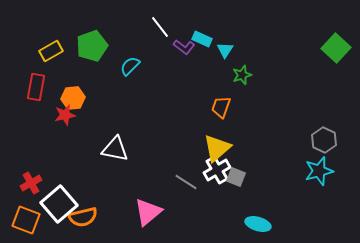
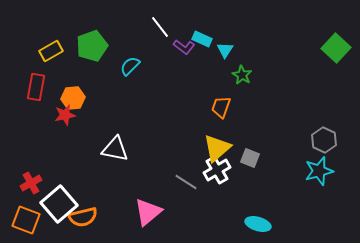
green star: rotated 24 degrees counterclockwise
gray square: moved 14 px right, 19 px up
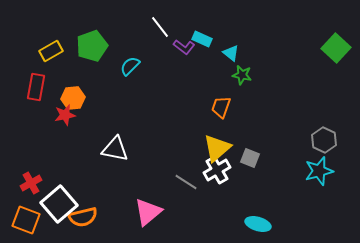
cyan triangle: moved 6 px right, 3 px down; rotated 24 degrees counterclockwise
green star: rotated 18 degrees counterclockwise
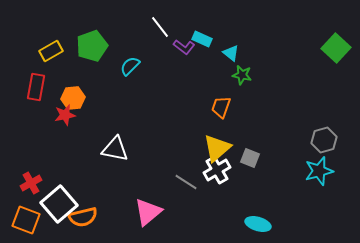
gray hexagon: rotated 20 degrees clockwise
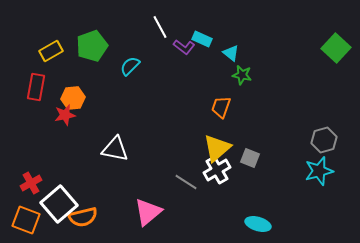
white line: rotated 10 degrees clockwise
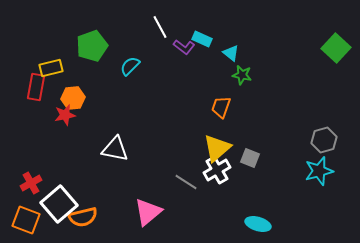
yellow rectangle: moved 17 px down; rotated 15 degrees clockwise
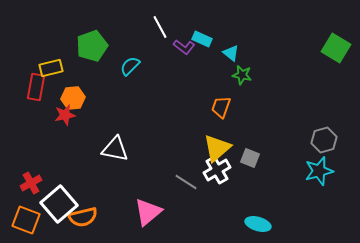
green square: rotated 12 degrees counterclockwise
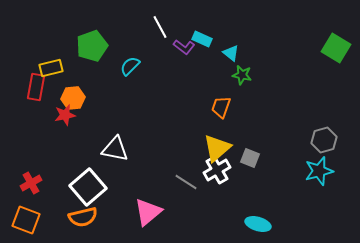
white square: moved 29 px right, 17 px up
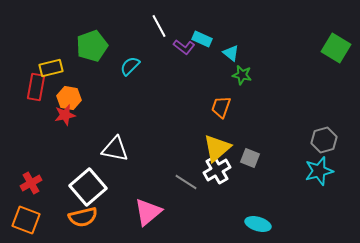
white line: moved 1 px left, 1 px up
orange hexagon: moved 4 px left; rotated 15 degrees clockwise
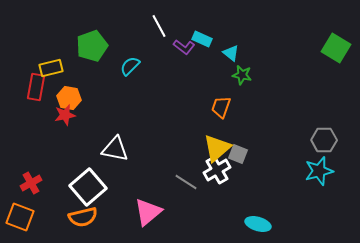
gray hexagon: rotated 15 degrees clockwise
gray square: moved 12 px left, 4 px up
orange square: moved 6 px left, 3 px up
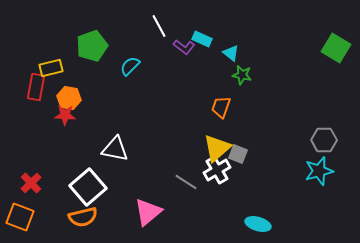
red star: rotated 15 degrees clockwise
red cross: rotated 15 degrees counterclockwise
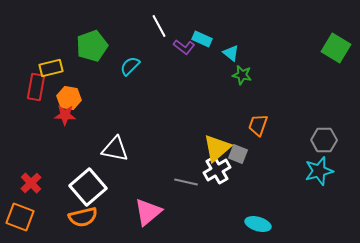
orange trapezoid: moved 37 px right, 18 px down
gray line: rotated 20 degrees counterclockwise
